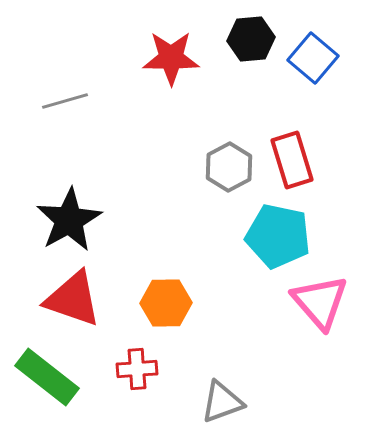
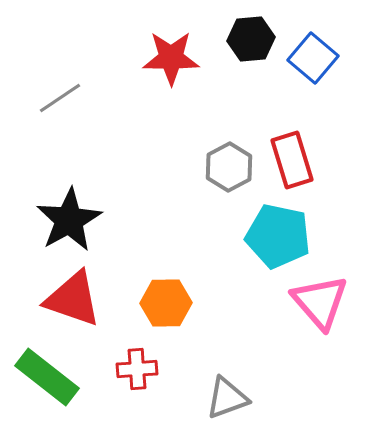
gray line: moved 5 px left, 3 px up; rotated 18 degrees counterclockwise
gray triangle: moved 5 px right, 4 px up
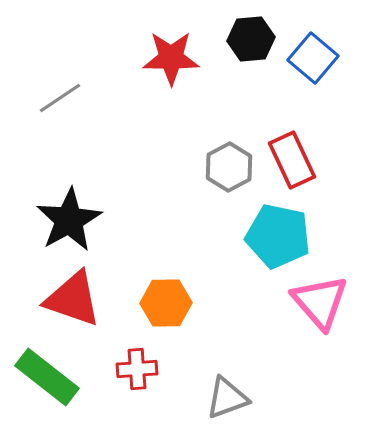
red rectangle: rotated 8 degrees counterclockwise
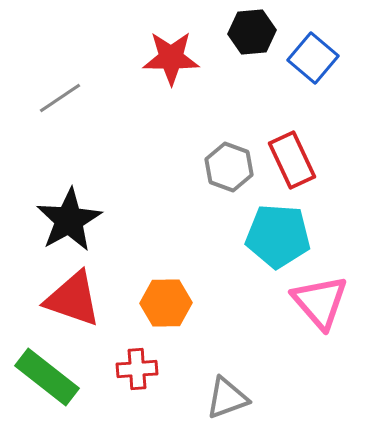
black hexagon: moved 1 px right, 7 px up
gray hexagon: rotated 12 degrees counterclockwise
cyan pentagon: rotated 8 degrees counterclockwise
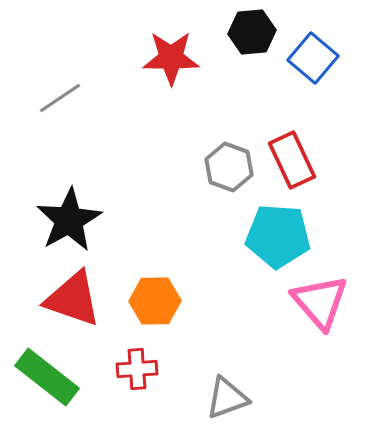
orange hexagon: moved 11 px left, 2 px up
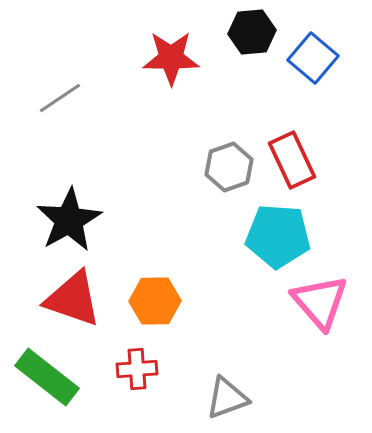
gray hexagon: rotated 21 degrees clockwise
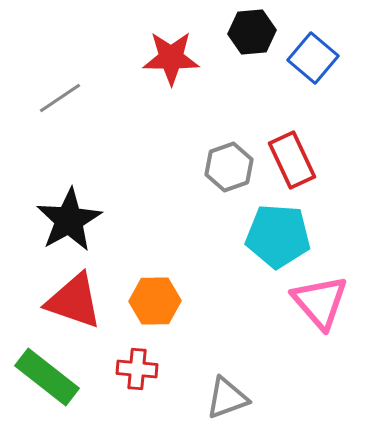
red triangle: moved 1 px right, 2 px down
red cross: rotated 9 degrees clockwise
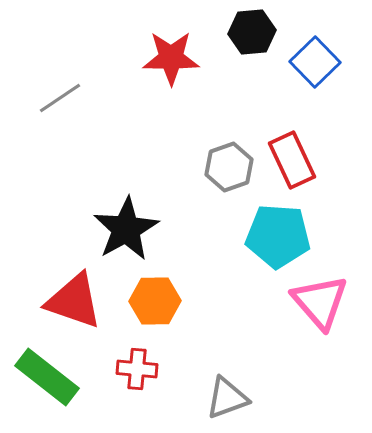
blue square: moved 2 px right, 4 px down; rotated 6 degrees clockwise
black star: moved 57 px right, 9 px down
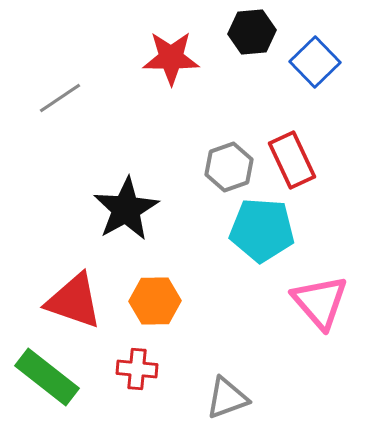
black star: moved 20 px up
cyan pentagon: moved 16 px left, 6 px up
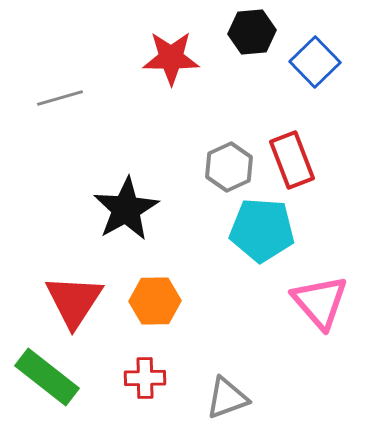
gray line: rotated 18 degrees clockwise
red rectangle: rotated 4 degrees clockwise
gray hexagon: rotated 6 degrees counterclockwise
red triangle: rotated 44 degrees clockwise
red cross: moved 8 px right, 9 px down; rotated 6 degrees counterclockwise
